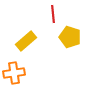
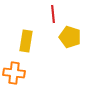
yellow rectangle: rotated 40 degrees counterclockwise
orange cross: rotated 15 degrees clockwise
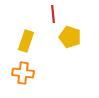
yellow rectangle: rotated 10 degrees clockwise
orange cross: moved 9 px right
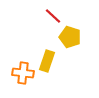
red line: moved 2 px down; rotated 42 degrees counterclockwise
yellow rectangle: moved 21 px right, 20 px down
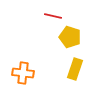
red line: rotated 30 degrees counterclockwise
yellow rectangle: moved 28 px right, 8 px down
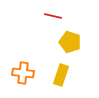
yellow pentagon: moved 5 px down
yellow rectangle: moved 14 px left, 6 px down
